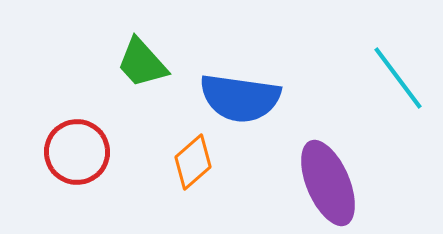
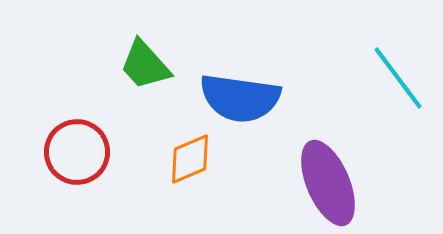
green trapezoid: moved 3 px right, 2 px down
orange diamond: moved 3 px left, 3 px up; rotated 18 degrees clockwise
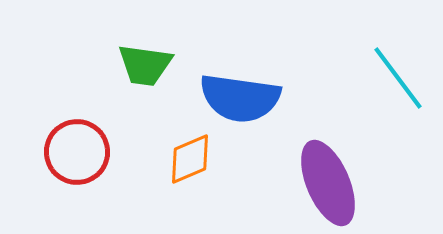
green trapezoid: rotated 40 degrees counterclockwise
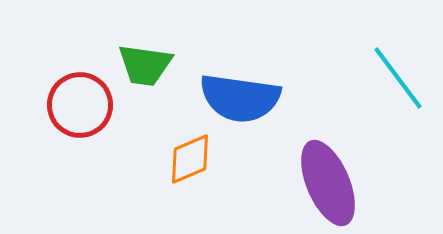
red circle: moved 3 px right, 47 px up
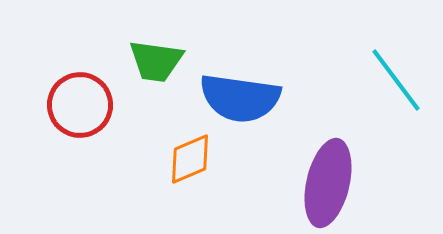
green trapezoid: moved 11 px right, 4 px up
cyan line: moved 2 px left, 2 px down
purple ellipse: rotated 36 degrees clockwise
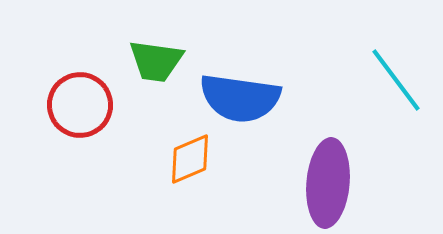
purple ellipse: rotated 8 degrees counterclockwise
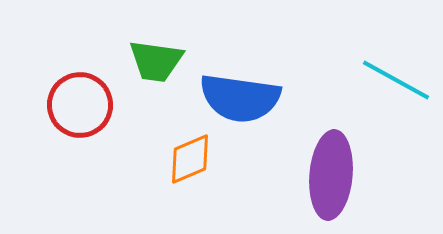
cyan line: rotated 24 degrees counterclockwise
purple ellipse: moved 3 px right, 8 px up
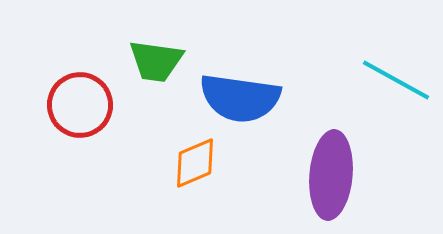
orange diamond: moved 5 px right, 4 px down
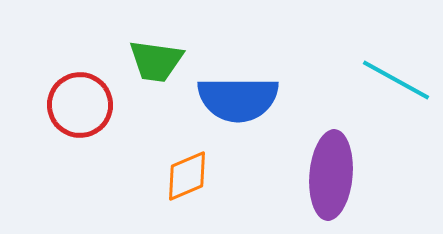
blue semicircle: moved 2 px left, 1 px down; rotated 8 degrees counterclockwise
orange diamond: moved 8 px left, 13 px down
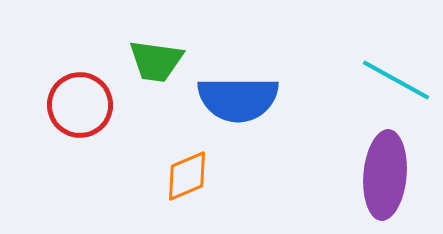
purple ellipse: moved 54 px right
